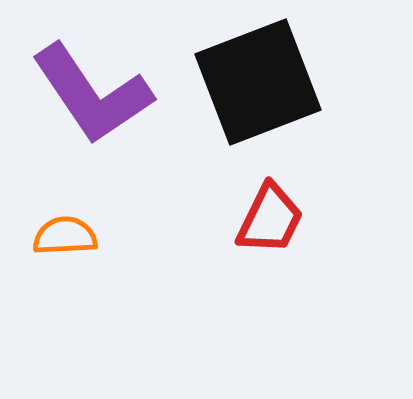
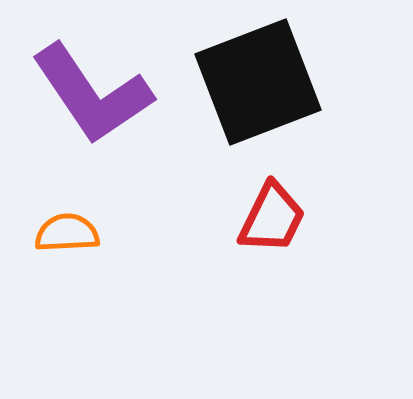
red trapezoid: moved 2 px right, 1 px up
orange semicircle: moved 2 px right, 3 px up
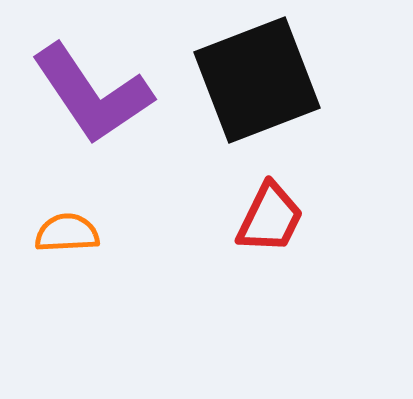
black square: moved 1 px left, 2 px up
red trapezoid: moved 2 px left
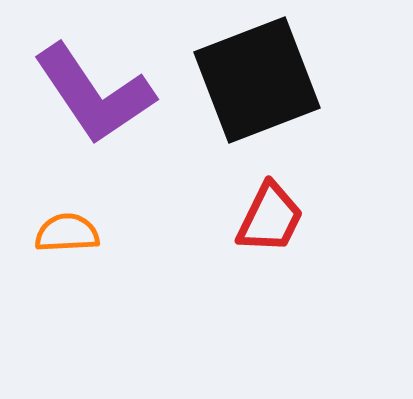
purple L-shape: moved 2 px right
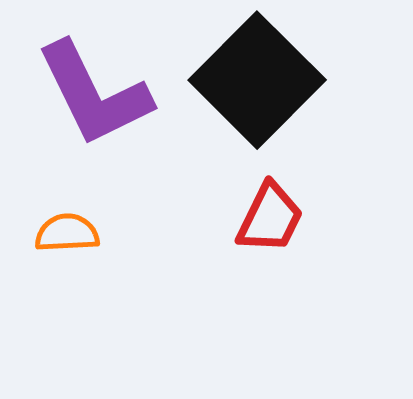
black square: rotated 24 degrees counterclockwise
purple L-shape: rotated 8 degrees clockwise
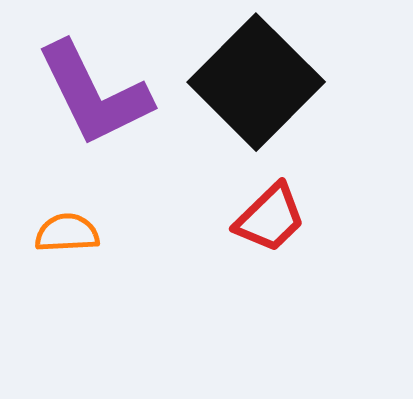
black square: moved 1 px left, 2 px down
red trapezoid: rotated 20 degrees clockwise
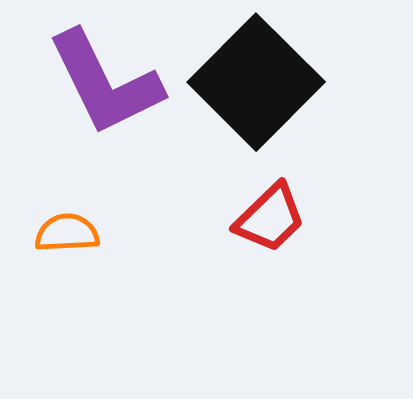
purple L-shape: moved 11 px right, 11 px up
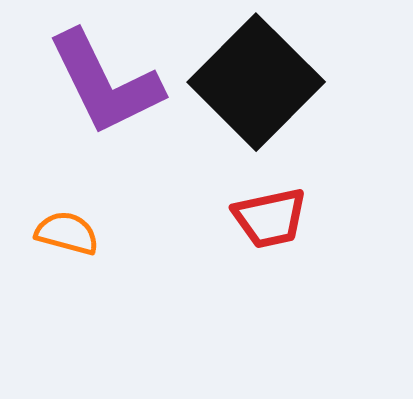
red trapezoid: rotated 32 degrees clockwise
orange semicircle: rotated 18 degrees clockwise
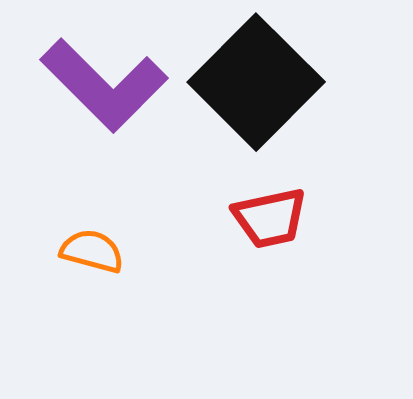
purple L-shape: moved 1 px left, 2 px down; rotated 19 degrees counterclockwise
orange semicircle: moved 25 px right, 18 px down
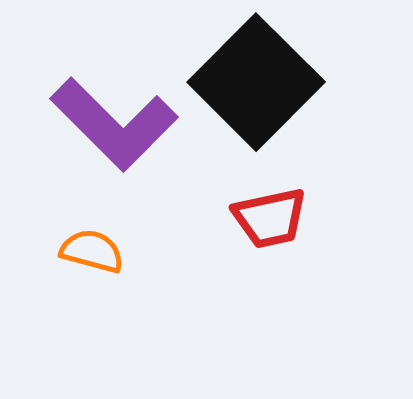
purple L-shape: moved 10 px right, 39 px down
